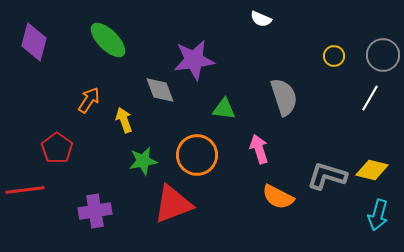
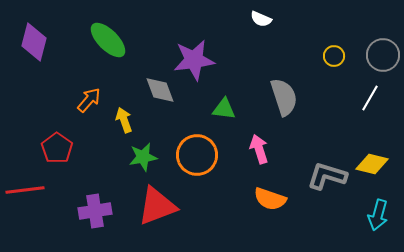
orange arrow: rotated 8 degrees clockwise
green star: moved 4 px up
yellow diamond: moved 6 px up
orange semicircle: moved 8 px left, 2 px down; rotated 8 degrees counterclockwise
red triangle: moved 16 px left, 2 px down
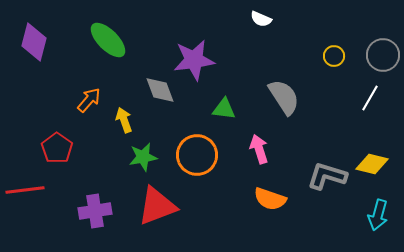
gray semicircle: rotated 15 degrees counterclockwise
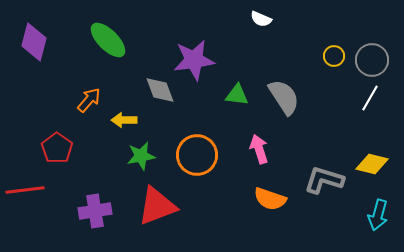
gray circle: moved 11 px left, 5 px down
green triangle: moved 13 px right, 14 px up
yellow arrow: rotated 70 degrees counterclockwise
green star: moved 2 px left, 1 px up
gray L-shape: moved 3 px left, 4 px down
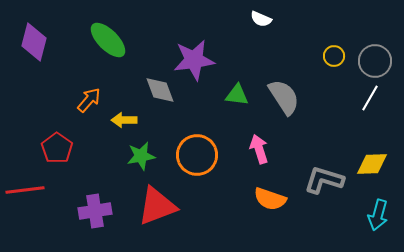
gray circle: moved 3 px right, 1 px down
yellow diamond: rotated 16 degrees counterclockwise
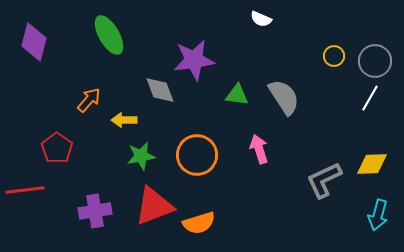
green ellipse: moved 1 px right, 5 px up; rotated 15 degrees clockwise
gray L-shape: rotated 42 degrees counterclockwise
orange semicircle: moved 71 px left, 24 px down; rotated 36 degrees counterclockwise
red triangle: moved 3 px left
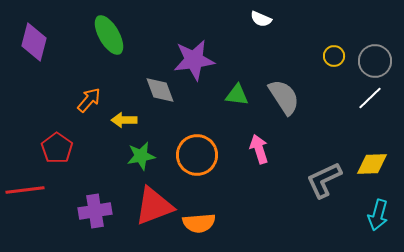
white line: rotated 16 degrees clockwise
orange semicircle: rotated 12 degrees clockwise
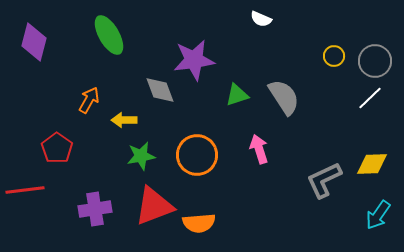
green triangle: rotated 25 degrees counterclockwise
orange arrow: rotated 12 degrees counterclockwise
purple cross: moved 2 px up
cyan arrow: rotated 20 degrees clockwise
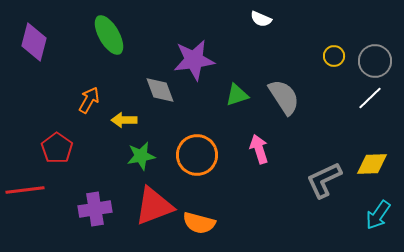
orange semicircle: rotated 20 degrees clockwise
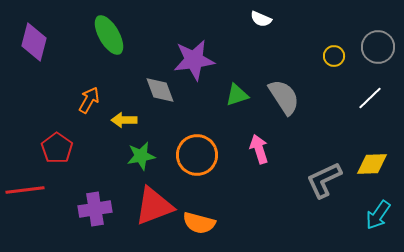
gray circle: moved 3 px right, 14 px up
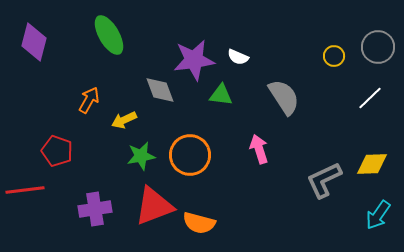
white semicircle: moved 23 px left, 38 px down
green triangle: moved 16 px left; rotated 25 degrees clockwise
yellow arrow: rotated 25 degrees counterclockwise
red pentagon: moved 3 px down; rotated 16 degrees counterclockwise
orange circle: moved 7 px left
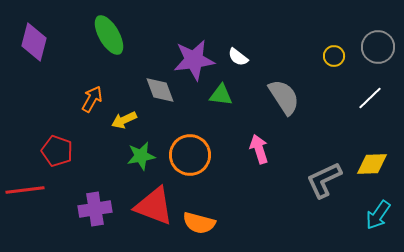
white semicircle: rotated 15 degrees clockwise
orange arrow: moved 3 px right, 1 px up
red triangle: rotated 42 degrees clockwise
